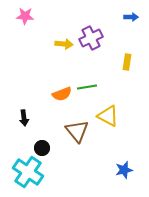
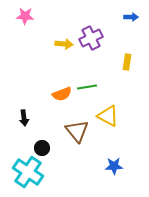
blue star: moved 10 px left, 4 px up; rotated 12 degrees clockwise
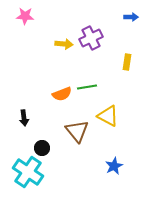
blue star: rotated 24 degrees counterclockwise
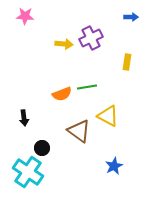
brown triangle: moved 2 px right; rotated 15 degrees counterclockwise
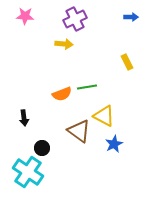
purple cross: moved 16 px left, 19 px up
yellow rectangle: rotated 35 degrees counterclockwise
yellow triangle: moved 4 px left
blue star: moved 22 px up
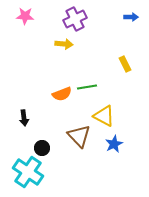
yellow rectangle: moved 2 px left, 2 px down
brown triangle: moved 5 px down; rotated 10 degrees clockwise
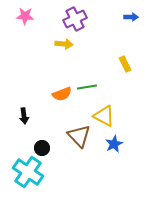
black arrow: moved 2 px up
